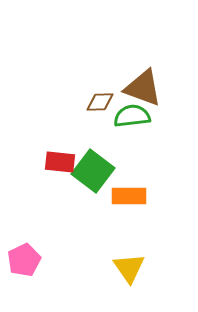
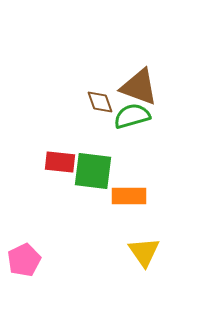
brown triangle: moved 4 px left, 1 px up
brown diamond: rotated 72 degrees clockwise
green semicircle: rotated 9 degrees counterclockwise
green square: rotated 30 degrees counterclockwise
yellow triangle: moved 15 px right, 16 px up
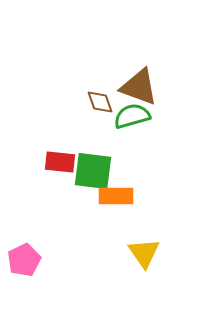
orange rectangle: moved 13 px left
yellow triangle: moved 1 px down
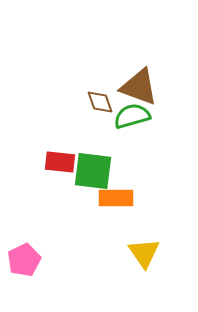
orange rectangle: moved 2 px down
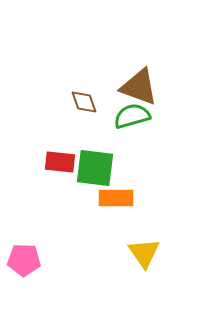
brown diamond: moved 16 px left
green square: moved 2 px right, 3 px up
pink pentagon: rotated 28 degrees clockwise
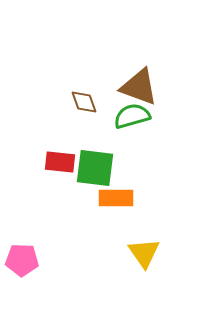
pink pentagon: moved 2 px left
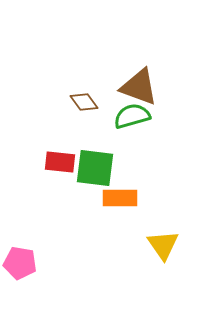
brown diamond: rotated 16 degrees counterclockwise
orange rectangle: moved 4 px right
yellow triangle: moved 19 px right, 8 px up
pink pentagon: moved 2 px left, 3 px down; rotated 8 degrees clockwise
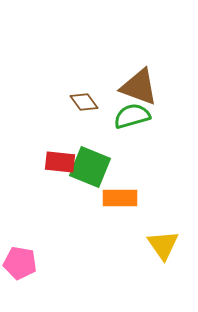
green square: moved 5 px left, 1 px up; rotated 15 degrees clockwise
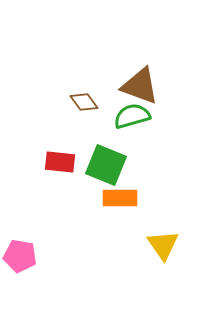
brown triangle: moved 1 px right, 1 px up
green square: moved 16 px right, 2 px up
pink pentagon: moved 7 px up
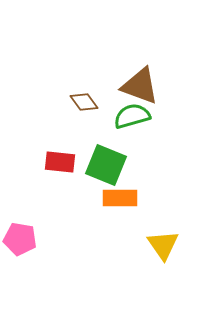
pink pentagon: moved 17 px up
